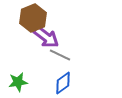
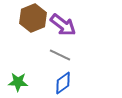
purple arrow: moved 17 px right, 12 px up
green star: rotated 12 degrees clockwise
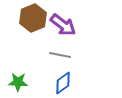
gray line: rotated 15 degrees counterclockwise
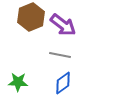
brown hexagon: moved 2 px left, 1 px up
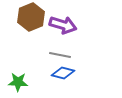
purple arrow: rotated 20 degrees counterclockwise
blue diamond: moved 10 px up; rotated 50 degrees clockwise
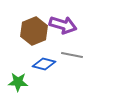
brown hexagon: moved 3 px right, 14 px down
gray line: moved 12 px right
blue diamond: moved 19 px left, 9 px up
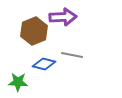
purple arrow: moved 8 px up; rotated 20 degrees counterclockwise
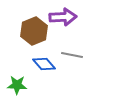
blue diamond: rotated 35 degrees clockwise
green star: moved 1 px left, 3 px down
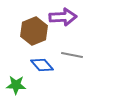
blue diamond: moved 2 px left, 1 px down
green star: moved 1 px left
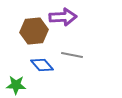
brown hexagon: rotated 16 degrees clockwise
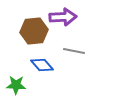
gray line: moved 2 px right, 4 px up
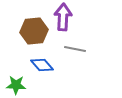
purple arrow: rotated 84 degrees counterclockwise
gray line: moved 1 px right, 2 px up
